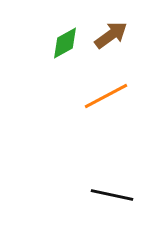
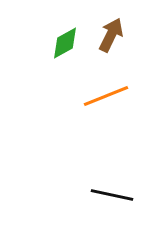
brown arrow: rotated 28 degrees counterclockwise
orange line: rotated 6 degrees clockwise
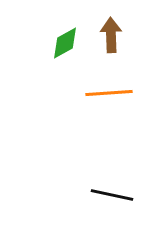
brown arrow: rotated 28 degrees counterclockwise
orange line: moved 3 px right, 3 px up; rotated 18 degrees clockwise
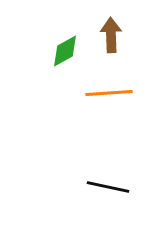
green diamond: moved 8 px down
black line: moved 4 px left, 8 px up
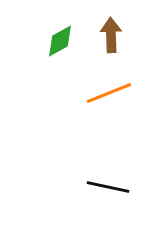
green diamond: moved 5 px left, 10 px up
orange line: rotated 18 degrees counterclockwise
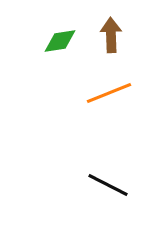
green diamond: rotated 20 degrees clockwise
black line: moved 2 px up; rotated 15 degrees clockwise
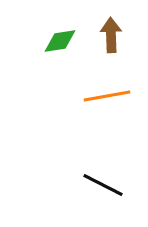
orange line: moved 2 px left, 3 px down; rotated 12 degrees clockwise
black line: moved 5 px left
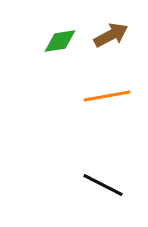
brown arrow: rotated 64 degrees clockwise
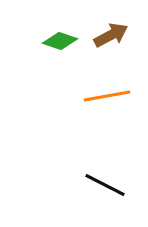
green diamond: rotated 28 degrees clockwise
black line: moved 2 px right
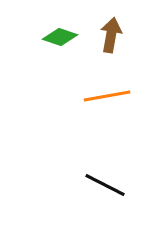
brown arrow: rotated 52 degrees counterclockwise
green diamond: moved 4 px up
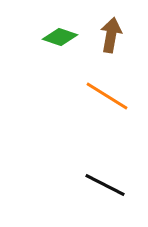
orange line: rotated 42 degrees clockwise
